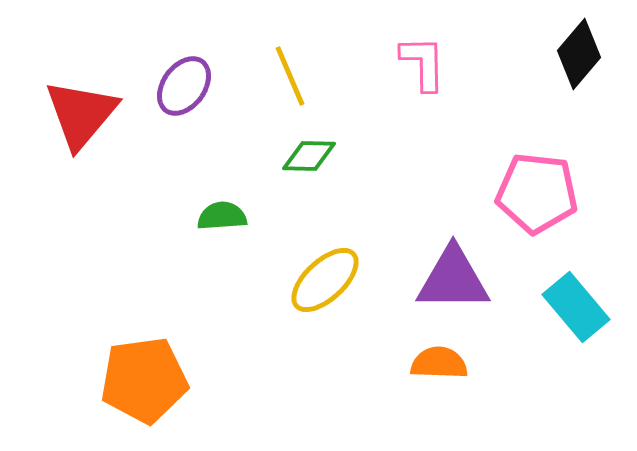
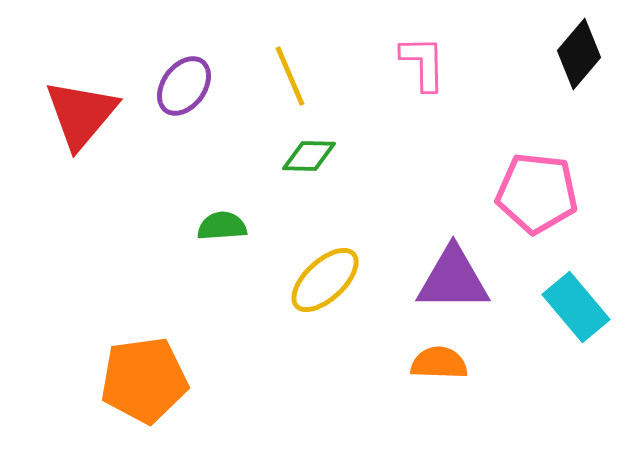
green semicircle: moved 10 px down
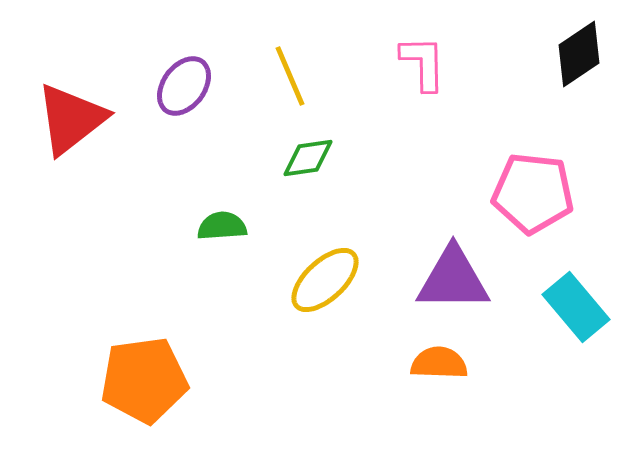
black diamond: rotated 16 degrees clockwise
red triangle: moved 10 px left, 5 px down; rotated 12 degrees clockwise
green diamond: moved 1 px left, 2 px down; rotated 10 degrees counterclockwise
pink pentagon: moved 4 px left
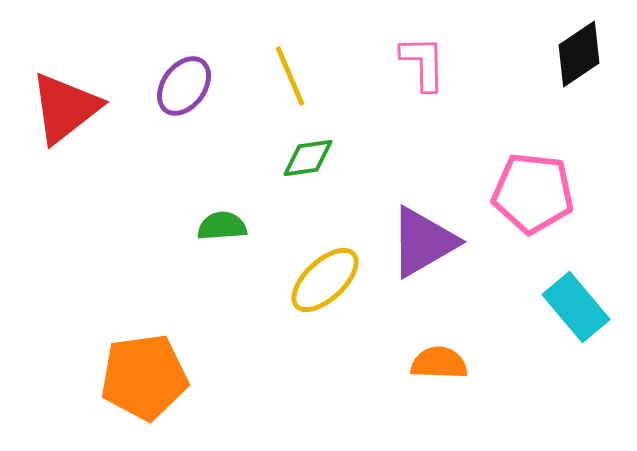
red triangle: moved 6 px left, 11 px up
purple triangle: moved 30 px left, 37 px up; rotated 30 degrees counterclockwise
orange pentagon: moved 3 px up
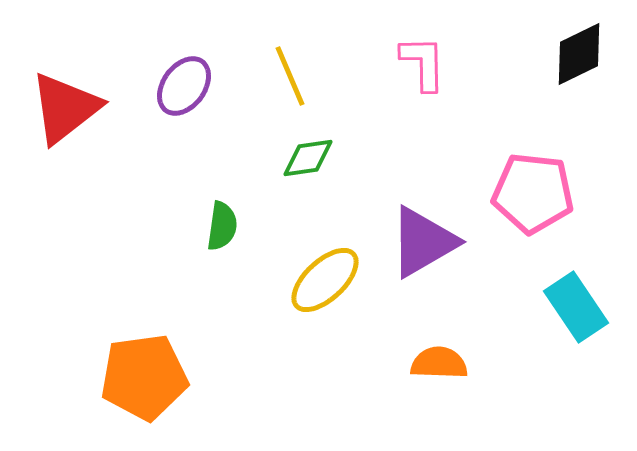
black diamond: rotated 8 degrees clockwise
green semicircle: rotated 102 degrees clockwise
cyan rectangle: rotated 6 degrees clockwise
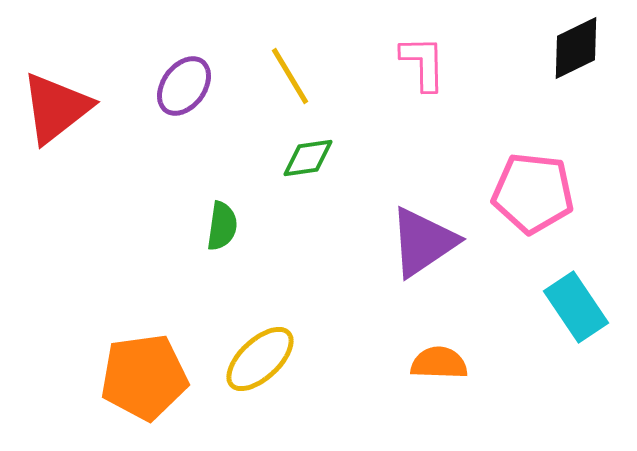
black diamond: moved 3 px left, 6 px up
yellow line: rotated 8 degrees counterclockwise
red triangle: moved 9 px left
purple triangle: rotated 4 degrees counterclockwise
yellow ellipse: moved 65 px left, 79 px down
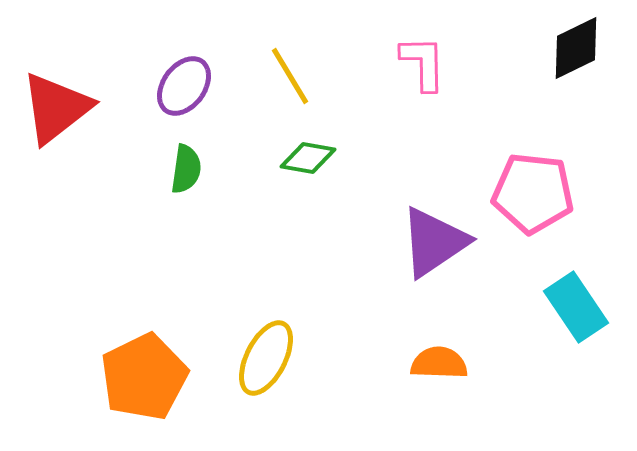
green diamond: rotated 18 degrees clockwise
green semicircle: moved 36 px left, 57 px up
purple triangle: moved 11 px right
yellow ellipse: moved 6 px right, 1 px up; rotated 20 degrees counterclockwise
orange pentagon: rotated 18 degrees counterclockwise
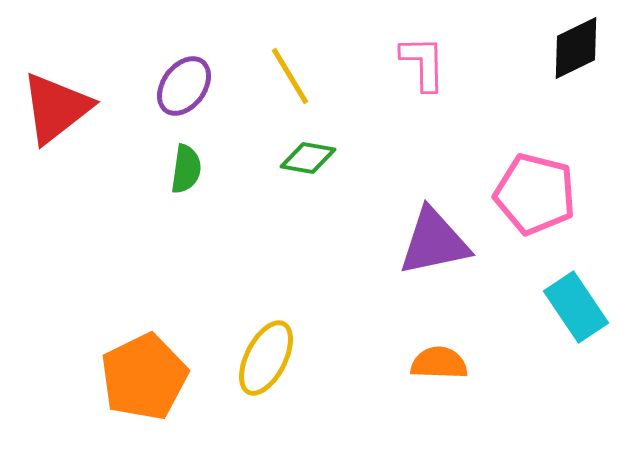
pink pentagon: moved 2 px right, 1 px down; rotated 8 degrees clockwise
purple triangle: rotated 22 degrees clockwise
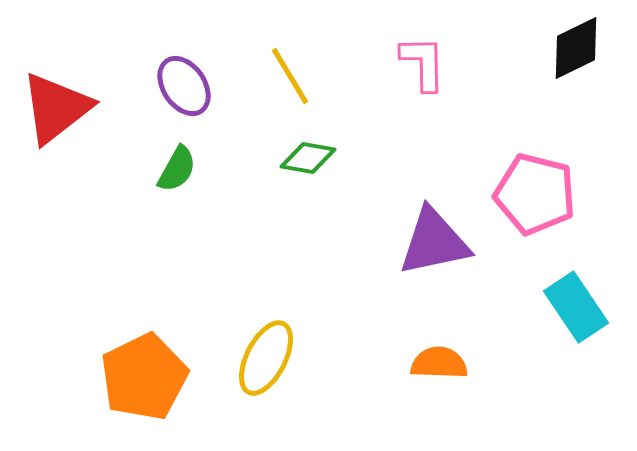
purple ellipse: rotated 70 degrees counterclockwise
green semicircle: moved 9 px left; rotated 21 degrees clockwise
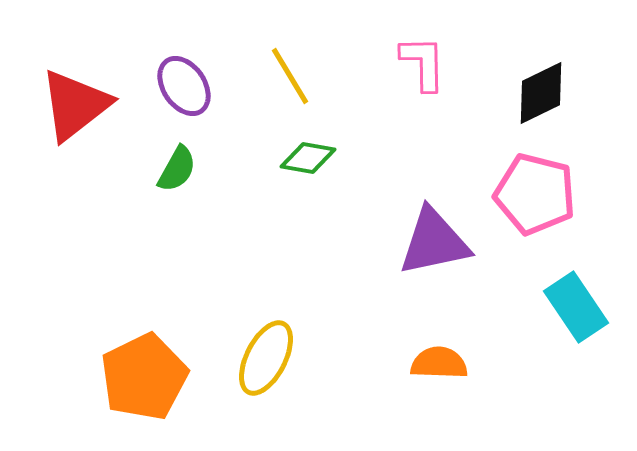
black diamond: moved 35 px left, 45 px down
red triangle: moved 19 px right, 3 px up
